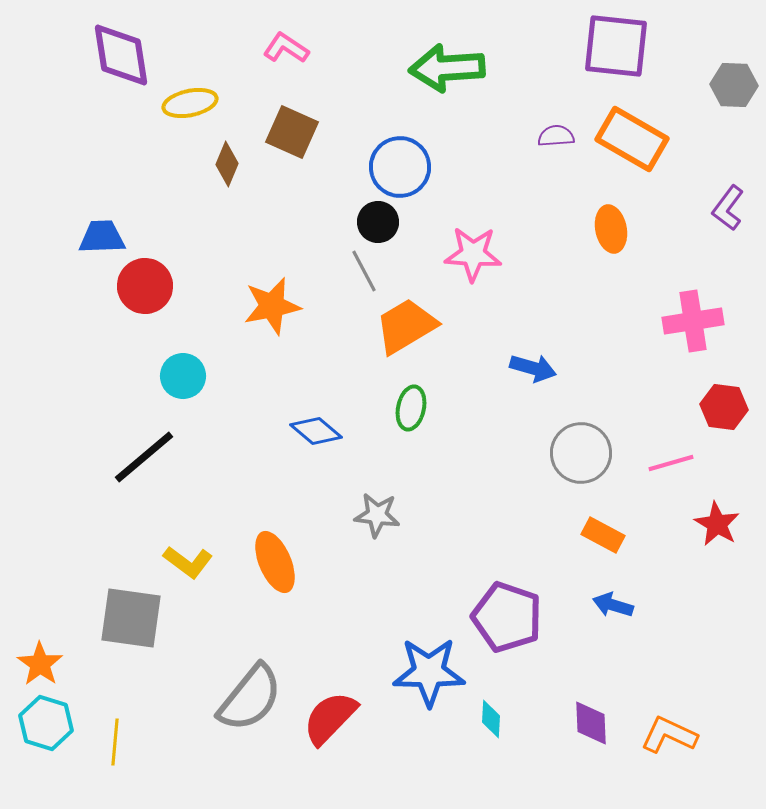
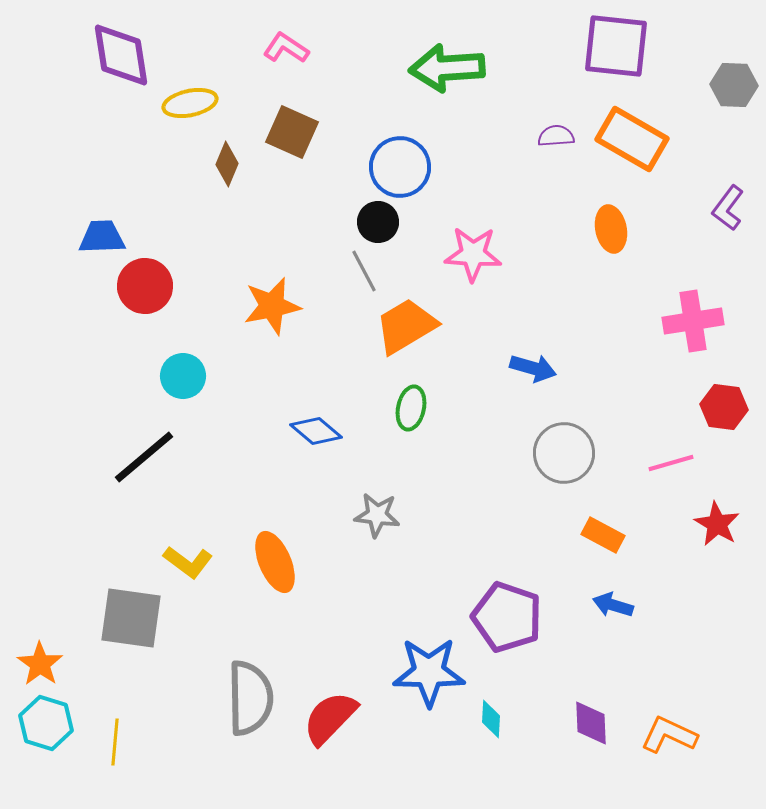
gray circle at (581, 453): moved 17 px left
gray semicircle at (250, 698): rotated 40 degrees counterclockwise
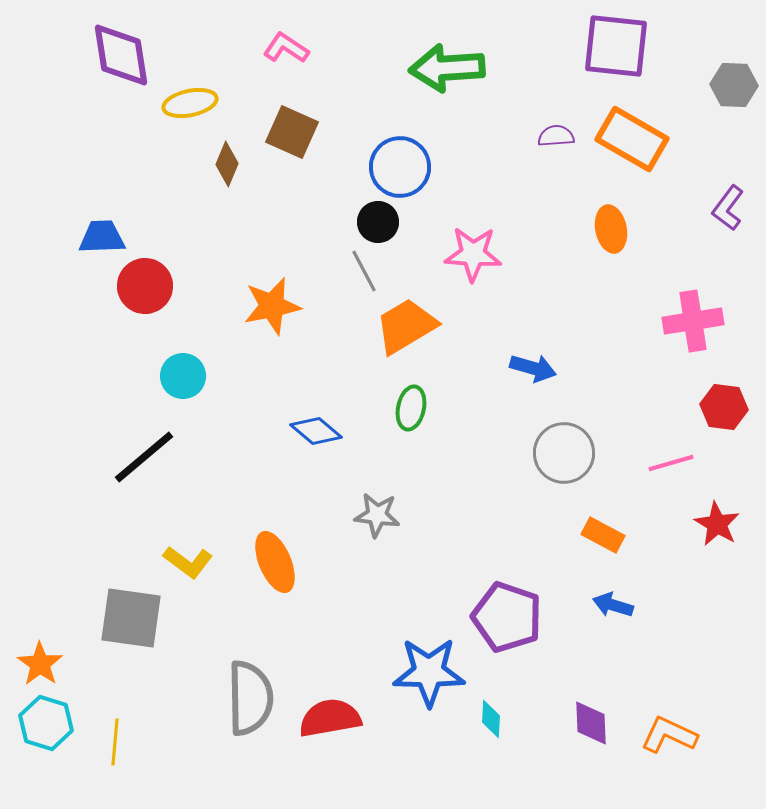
red semicircle at (330, 718): rotated 36 degrees clockwise
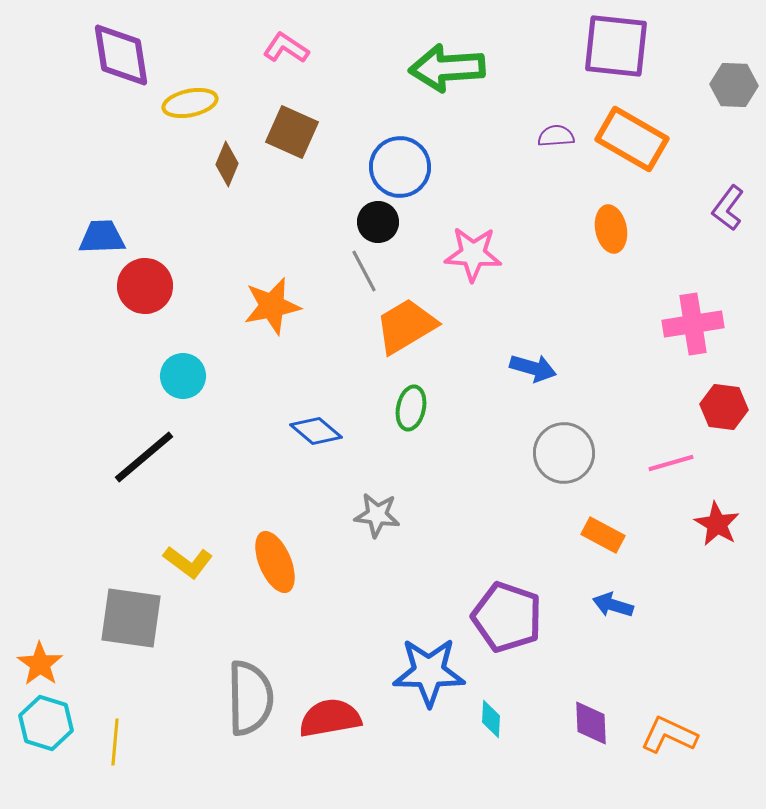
pink cross at (693, 321): moved 3 px down
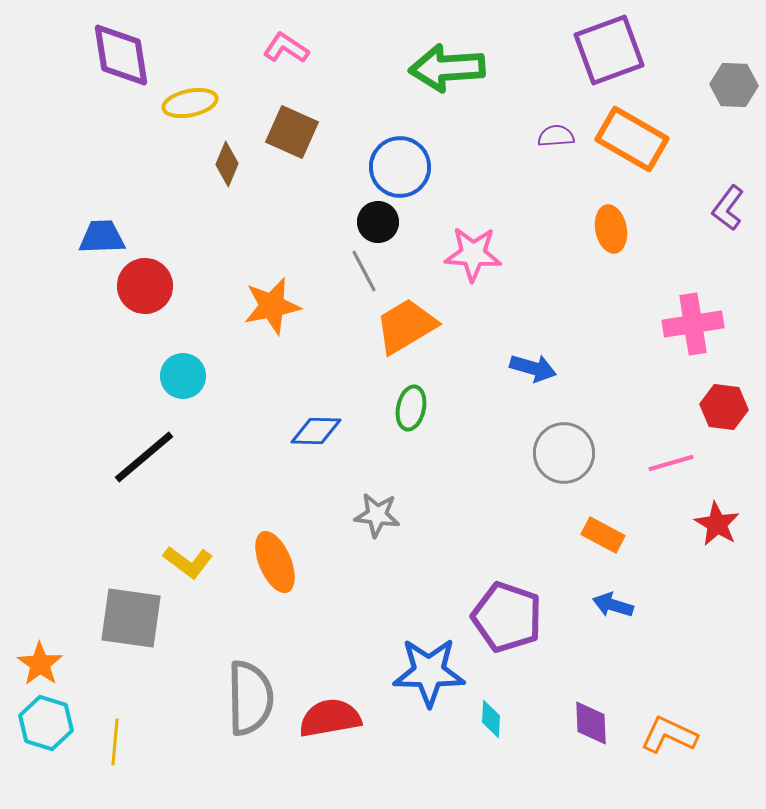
purple square at (616, 46): moved 7 px left, 4 px down; rotated 26 degrees counterclockwise
blue diamond at (316, 431): rotated 39 degrees counterclockwise
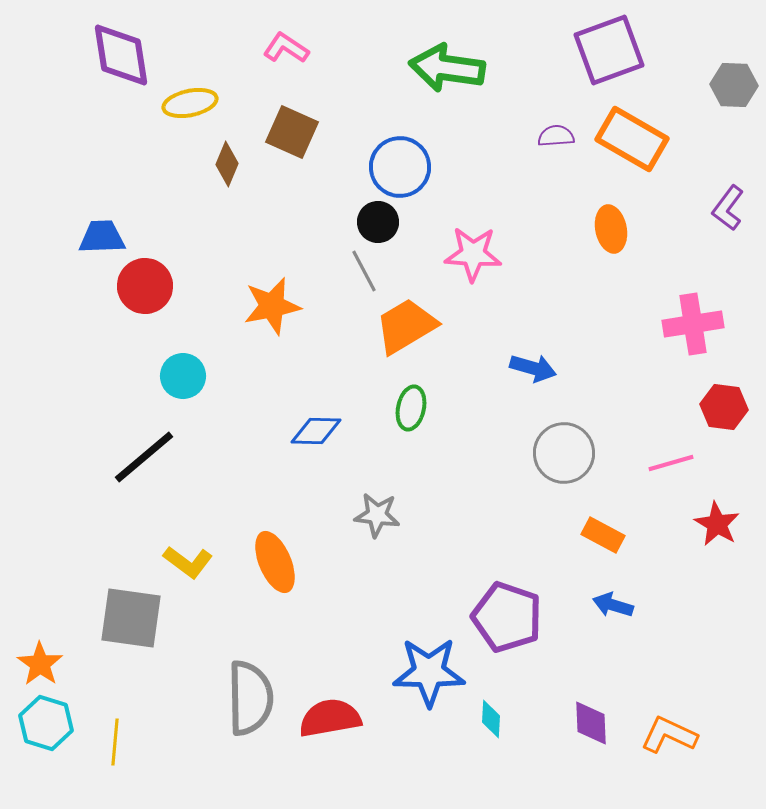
green arrow at (447, 68): rotated 12 degrees clockwise
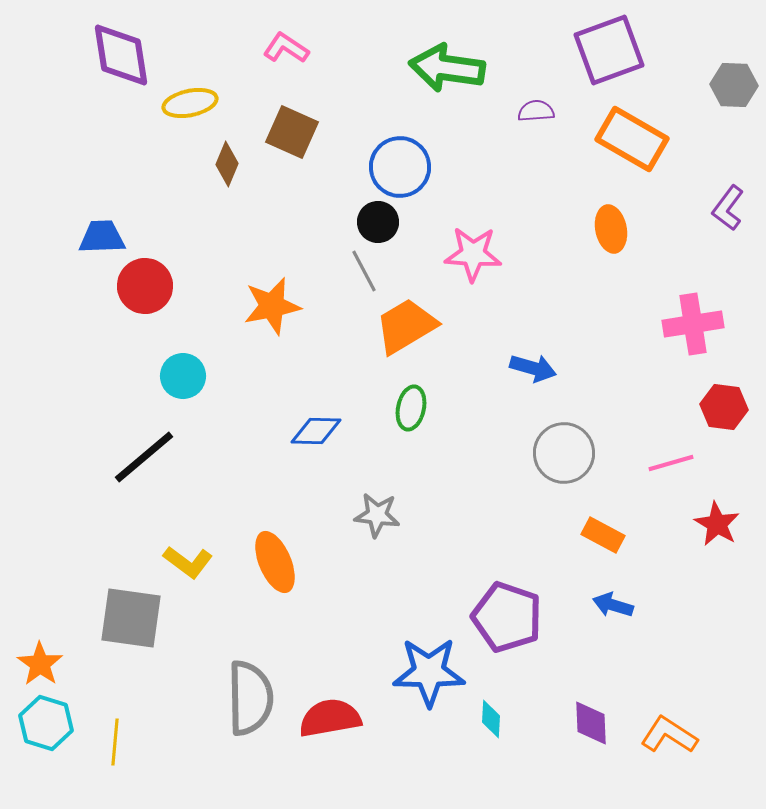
purple semicircle at (556, 136): moved 20 px left, 25 px up
orange L-shape at (669, 735): rotated 8 degrees clockwise
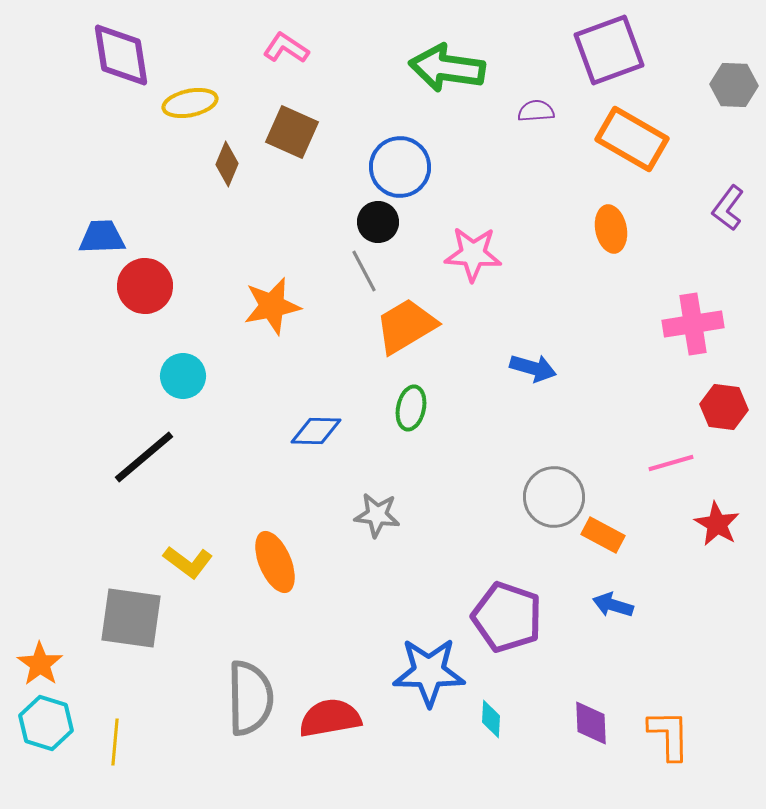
gray circle at (564, 453): moved 10 px left, 44 px down
orange L-shape at (669, 735): rotated 56 degrees clockwise
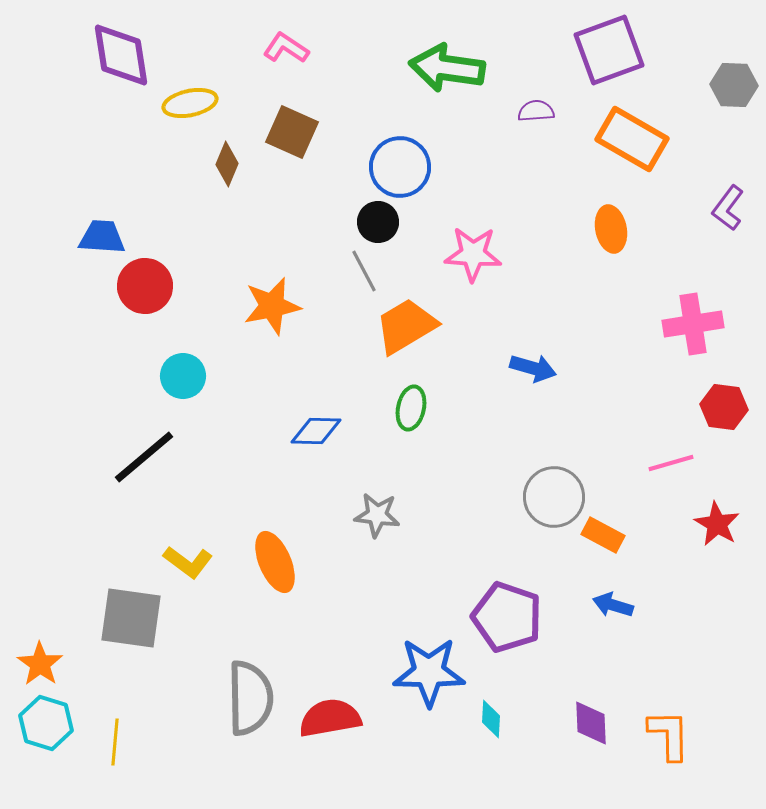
blue trapezoid at (102, 237): rotated 6 degrees clockwise
